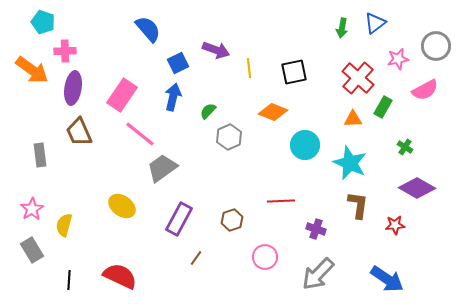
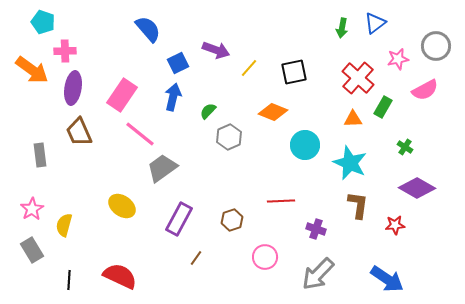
yellow line at (249, 68): rotated 48 degrees clockwise
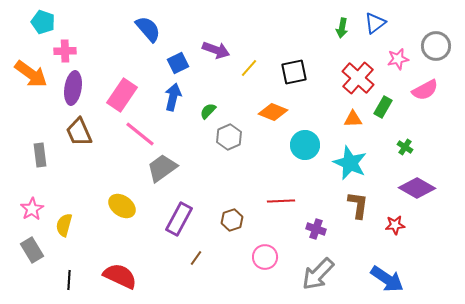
orange arrow at (32, 70): moved 1 px left, 4 px down
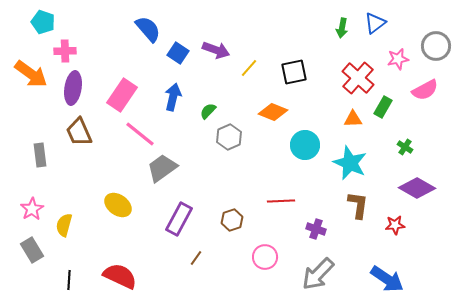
blue square at (178, 63): moved 10 px up; rotated 30 degrees counterclockwise
yellow ellipse at (122, 206): moved 4 px left, 1 px up
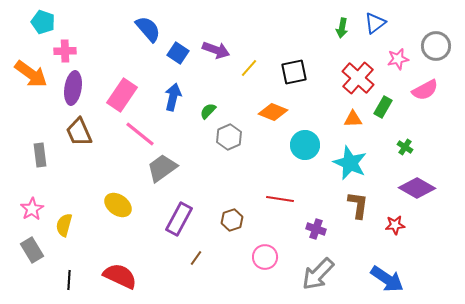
red line at (281, 201): moved 1 px left, 2 px up; rotated 12 degrees clockwise
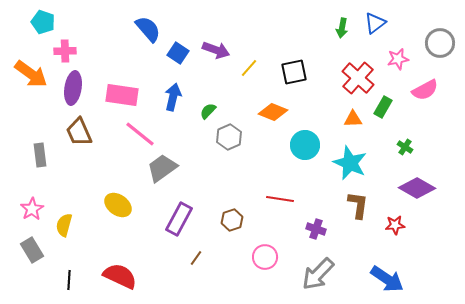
gray circle at (436, 46): moved 4 px right, 3 px up
pink rectangle at (122, 95): rotated 64 degrees clockwise
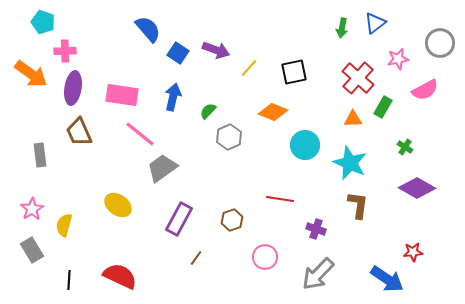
red star at (395, 225): moved 18 px right, 27 px down
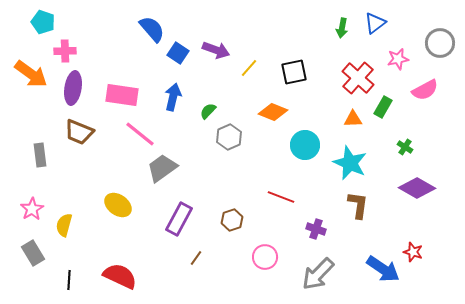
blue semicircle at (148, 29): moved 4 px right
brown trapezoid at (79, 132): rotated 44 degrees counterclockwise
red line at (280, 199): moved 1 px right, 2 px up; rotated 12 degrees clockwise
gray rectangle at (32, 250): moved 1 px right, 3 px down
red star at (413, 252): rotated 24 degrees clockwise
blue arrow at (387, 279): moved 4 px left, 10 px up
